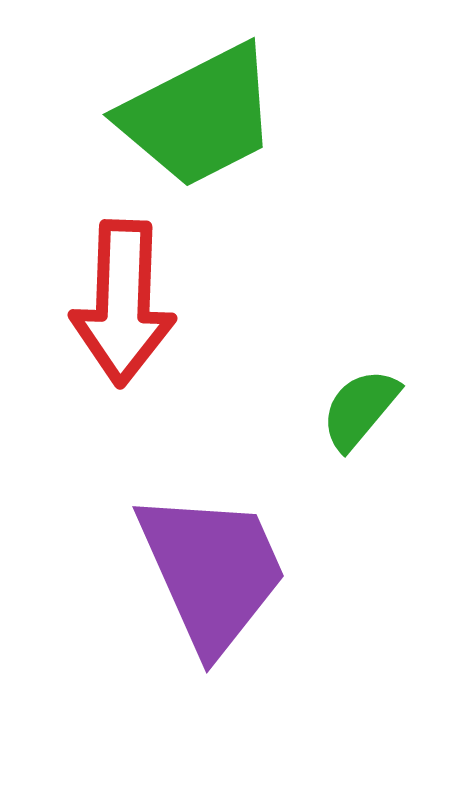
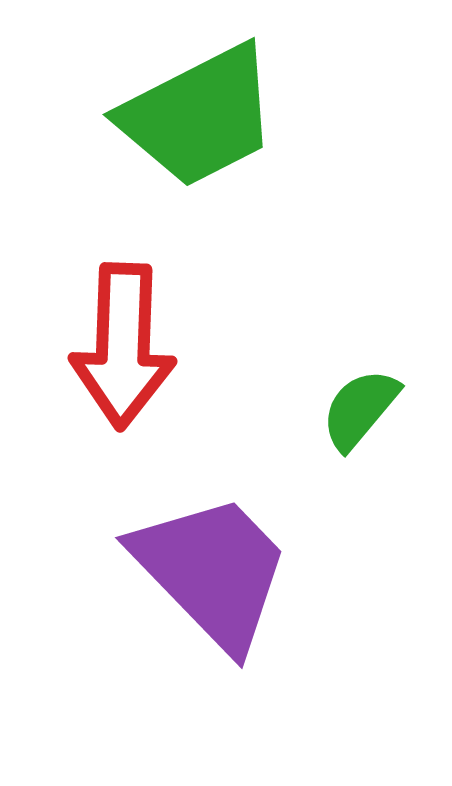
red arrow: moved 43 px down
purple trapezoid: rotated 20 degrees counterclockwise
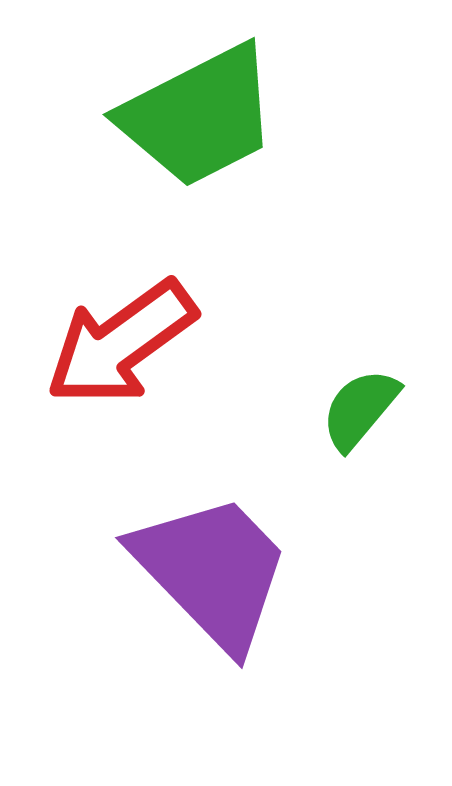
red arrow: moved 2 px left, 3 px up; rotated 52 degrees clockwise
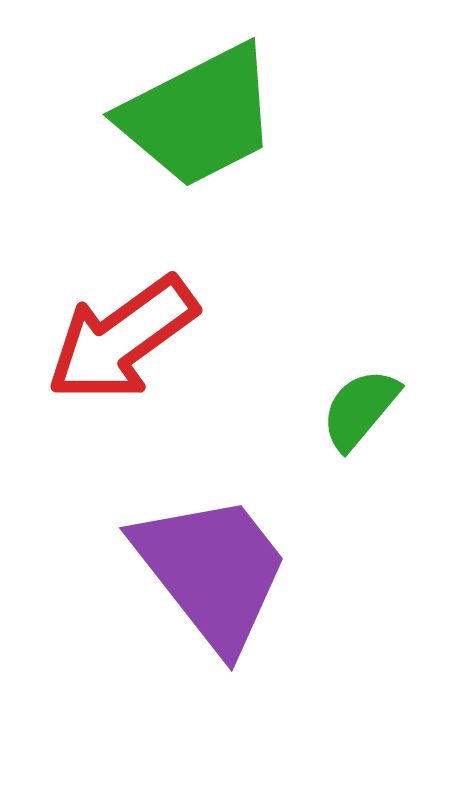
red arrow: moved 1 px right, 4 px up
purple trapezoid: rotated 6 degrees clockwise
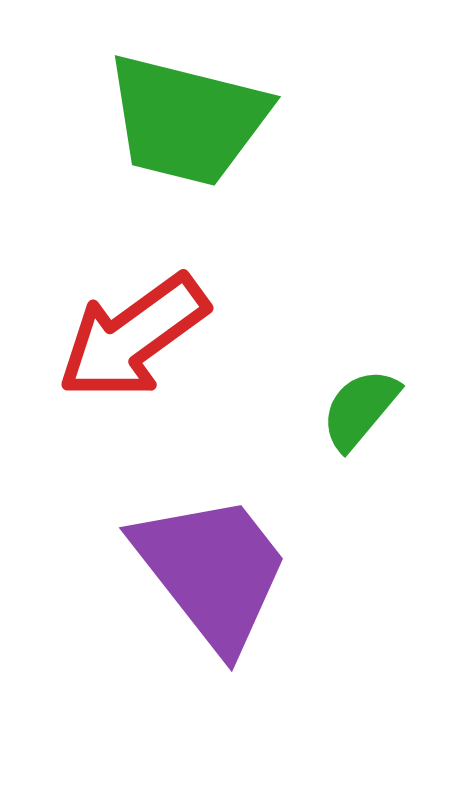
green trapezoid: moved 12 px left, 4 px down; rotated 41 degrees clockwise
red arrow: moved 11 px right, 2 px up
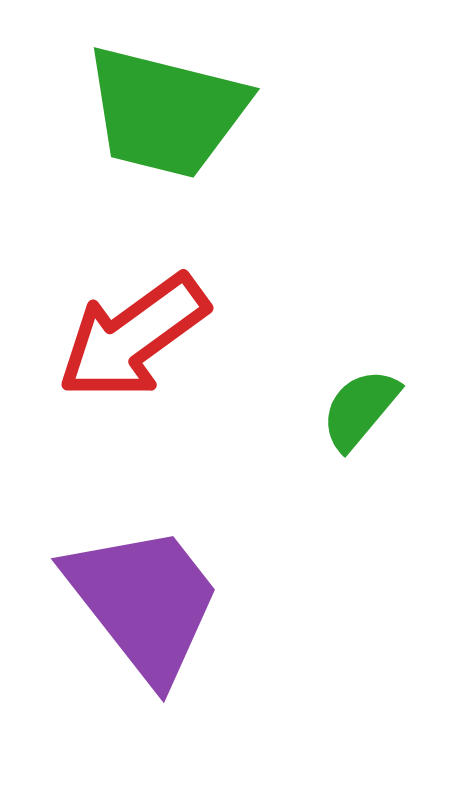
green trapezoid: moved 21 px left, 8 px up
purple trapezoid: moved 68 px left, 31 px down
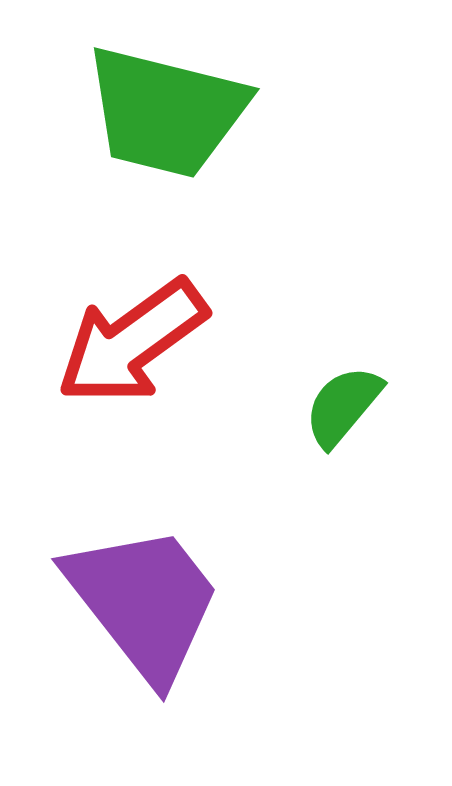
red arrow: moved 1 px left, 5 px down
green semicircle: moved 17 px left, 3 px up
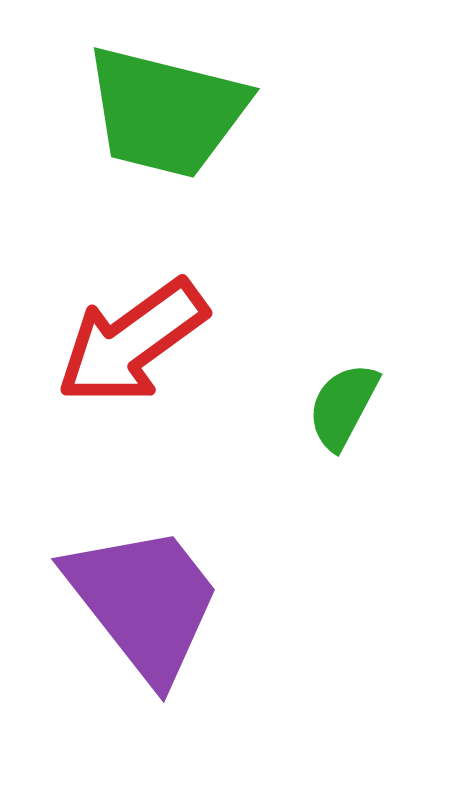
green semicircle: rotated 12 degrees counterclockwise
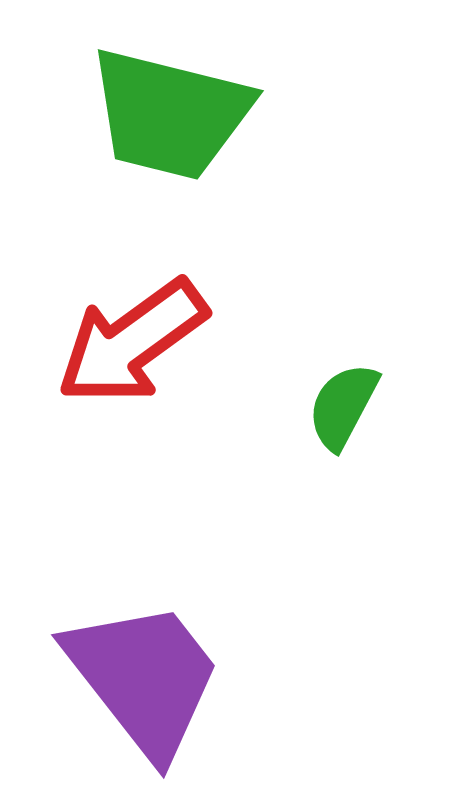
green trapezoid: moved 4 px right, 2 px down
purple trapezoid: moved 76 px down
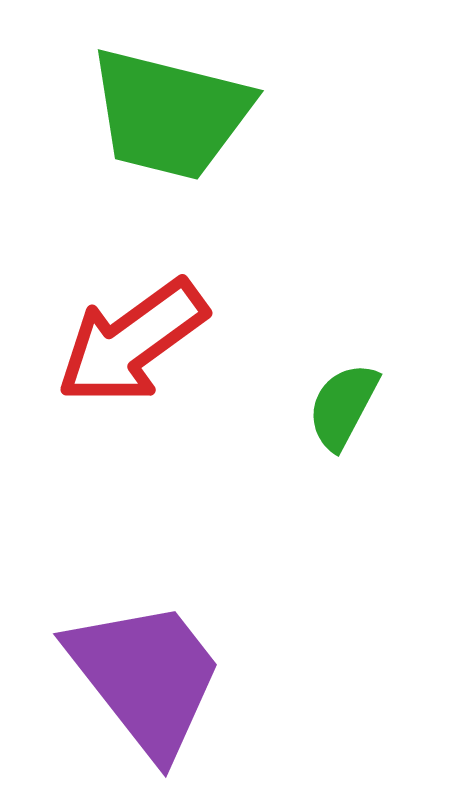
purple trapezoid: moved 2 px right, 1 px up
